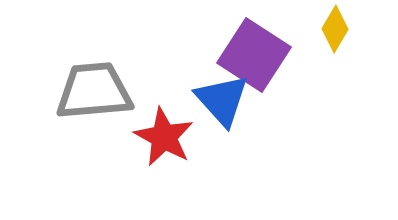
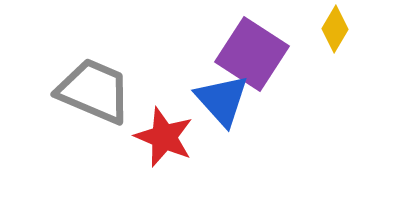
purple square: moved 2 px left, 1 px up
gray trapezoid: rotated 28 degrees clockwise
red star: rotated 6 degrees counterclockwise
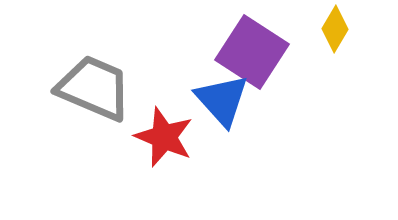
purple square: moved 2 px up
gray trapezoid: moved 3 px up
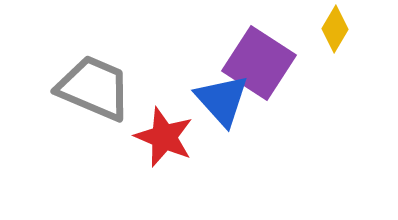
purple square: moved 7 px right, 11 px down
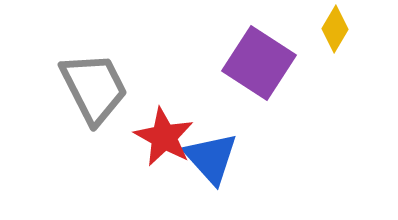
gray trapezoid: rotated 40 degrees clockwise
blue triangle: moved 11 px left, 58 px down
red star: rotated 6 degrees clockwise
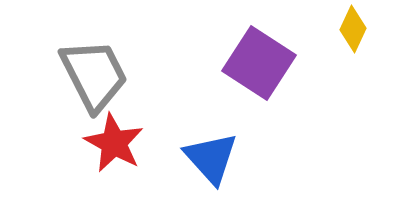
yellow diamond: moved 18 px right; rotated 6 degrees counterclockwise
gray trapezoid: moved 13 px up
red star: moved 50 px left, 6 px down
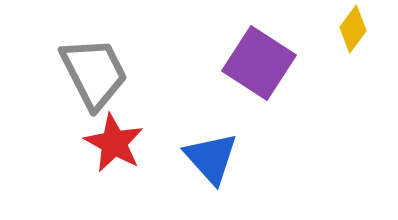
yellow diamond: rotated 12 degrees clockwise
gray trapezoid: moved 2 px up
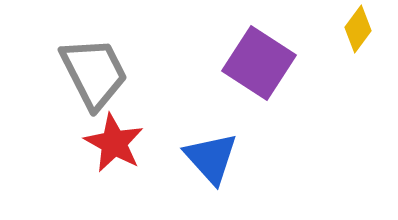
yellow diamond: moved 5 px right
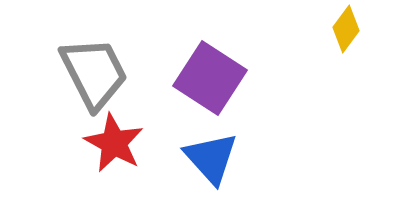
yellow diamond: moved 12 px left
purple square: moved 49 px left, 15 px down
